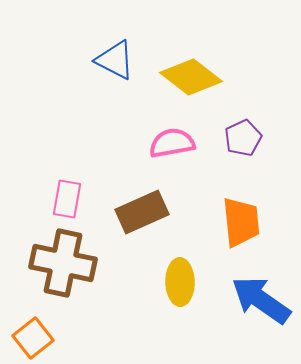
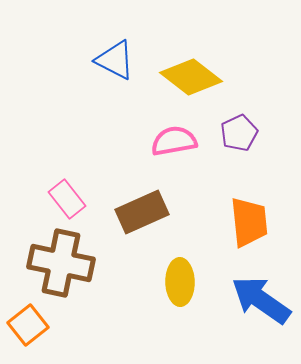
purple pentagon: moved 4 px left, 5 px up
pink semicircle: moved 2 px right, 2 px up
pink rectangle: rotated 48 degrees counterclockwise
orange trapezoid: moved 8 px right
brown cross: moved 2 px left
orange square: moved 5 px left, 13 px up
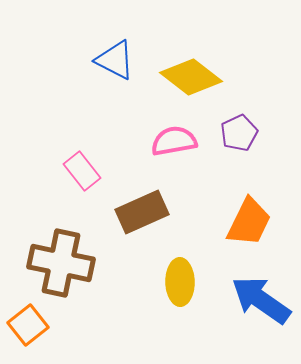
pink rectangle: moved 15 px right, 28 px up
orange trapezoid: rotated 32 degrees clockwise
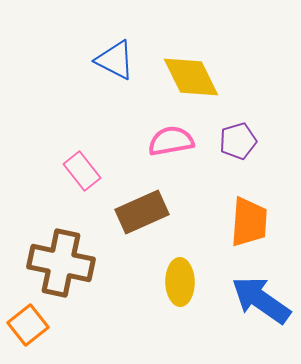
yellow diamond: rotated 26 degrees clockwise
purple pentagon: moved 1 px left, 8 px down; rotated 9 degrees clockwise
pink semicircle: moved 3 px left
orange trapezoid: rotated 22 degrees counterclockwise
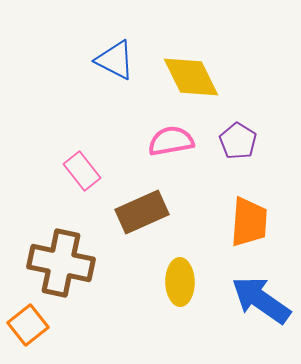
purple pentagon: rotated 24 degrees counterclockwise
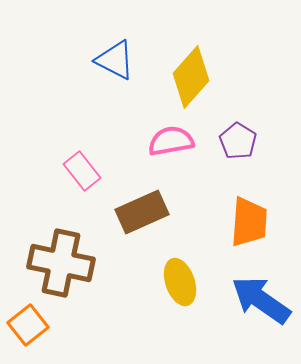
yellow diamond: rotated 68 degrees clockwise
yellow ellipse: rotated 18 degrees counterclockwise
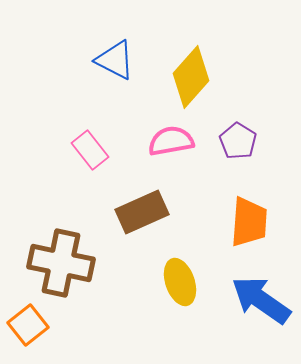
pink rectangle: moved 8 px right, 21 px up
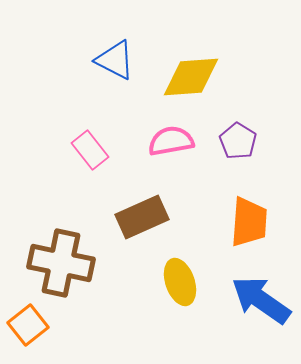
yellow diamond: rotated 44 degrees clockwise
brown rectangle: moved 5 px down
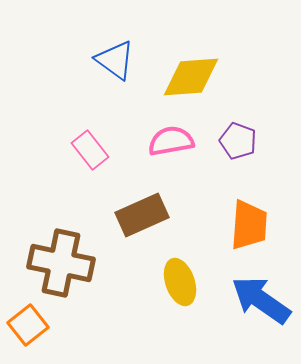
blue triangle: rotated 9 degrees clockwise
purple pentagon: rotated 12 degrees counterclockwise
brown rectangle: moved 2 px up
orange trapezoid: moved 3 px down
